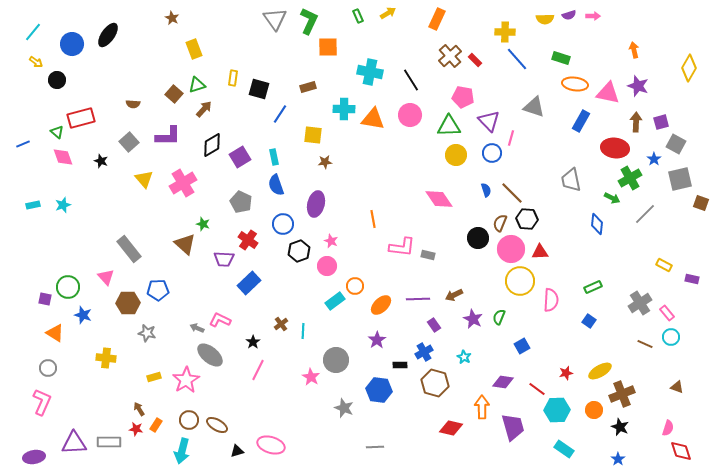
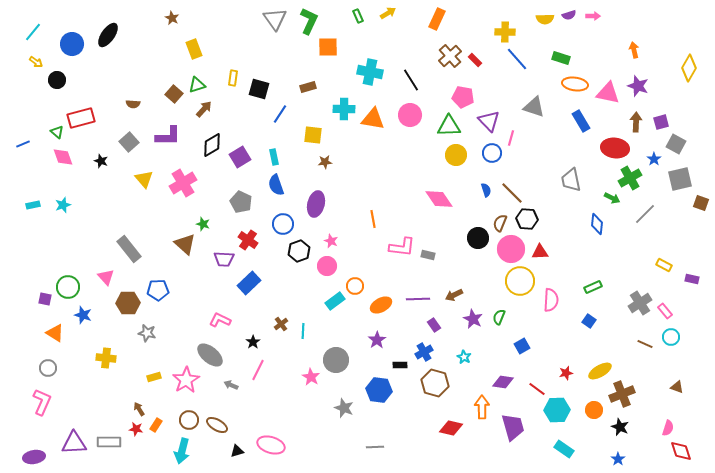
blue rectangle at (581, 121): rotated 60 degrees counterclockwise
orange ellipse at (381, 305): rotated 15 degrees clockwise
pink rectangle at (667, 313): moved 2 px left, 2 px up
gray arrow at (197, 328): moved 34 px right, 57 px down
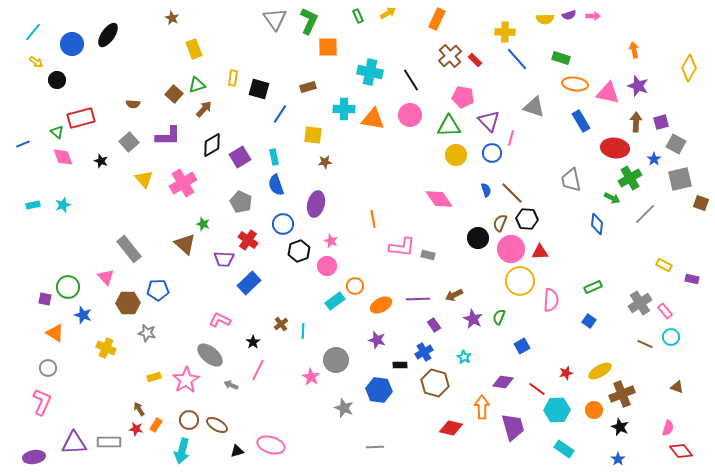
purple star at (377, 340): rotated 24 degrees counterclockwise
yellow cross at (106, 358): moved 10 px up; rotated 18 degrees clockwise
red diamond at (681, 451): rotated 20 degrees counterclockwise
